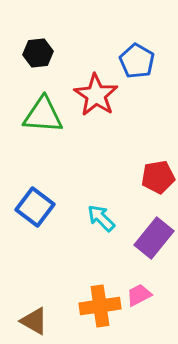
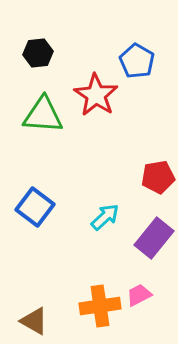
cyan arrow: moved 4 px right, 1 px up; rotated 92 degrees clockwise
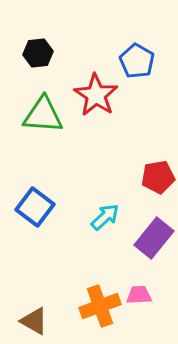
pink trapezoid: rotated 24 degrees clockwise
orange cross: rotated 12 degrees counterclockwise
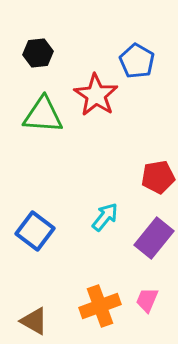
blue square: moved 24 px down
cyan arrow: rotated 8 degrees counterclockwise
pink trapezoid: moved 8 px right, 5 px down; rotated 64 degrees counterclockwise
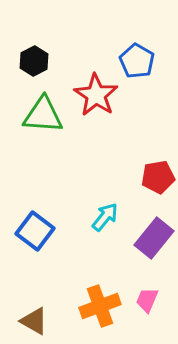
black hexagon: moved 4 px left, 8 px down; rotated 20 degrees counterclockwise
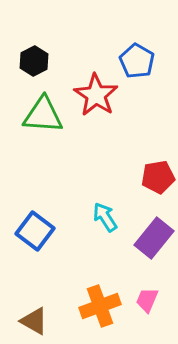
cyan arrow: rotated 72 degrees counterclockwise
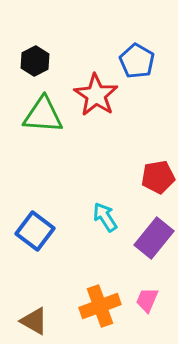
black hexagon: moved 1 px right
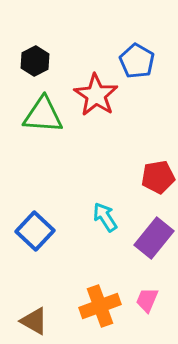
blue square: rotated 6 degrees clockwise
